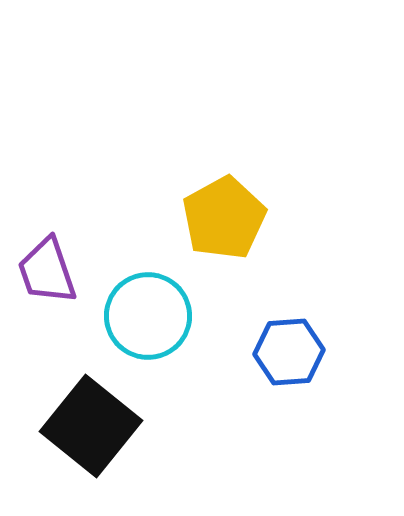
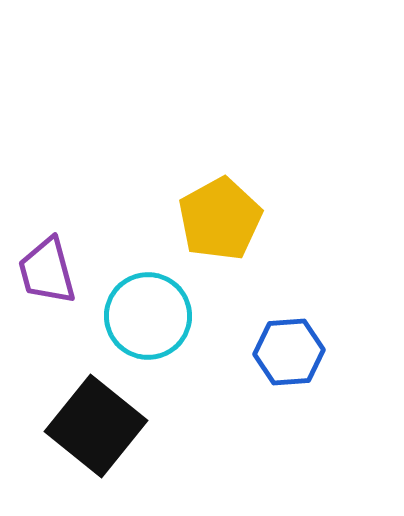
yellow pentagon: moved 4 px left, 1 px down
purple trapezoid: rotated 4 degrees clockwise
black square: moved 5 px right
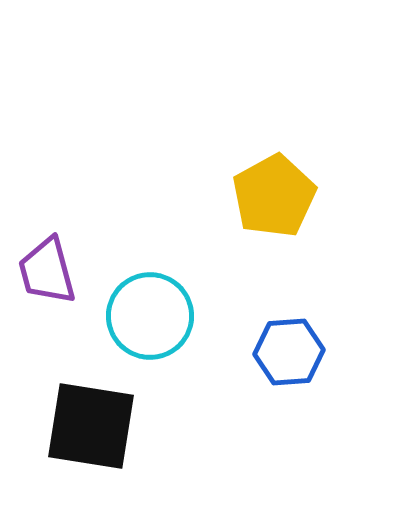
yellow pentagon: moved 54 px right, 23 px up
cyan circle: moved 2 px right
black square: moved 5 px left; rotated 30 degrees counterclockwise
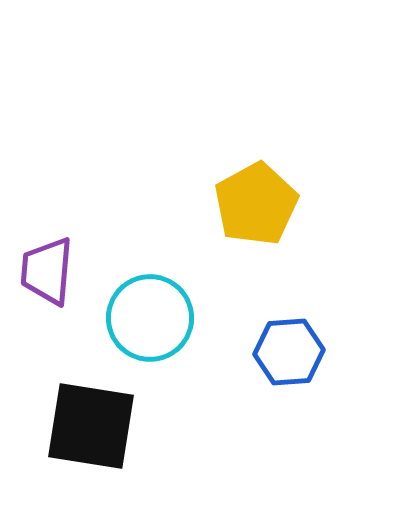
yellow pentagon: moved 18 px left, 8 px down
purple trapezoid: rotated 20 degrees clockwise
cyan circle: moved 2 px down
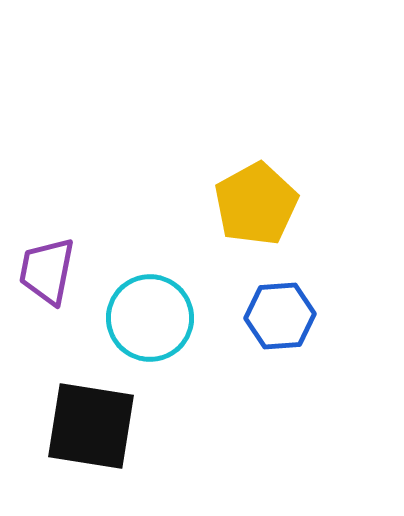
purple trapezoid: rotated 6 degrees clockwise
blue hexagon: moved 9 px left, 36 px up
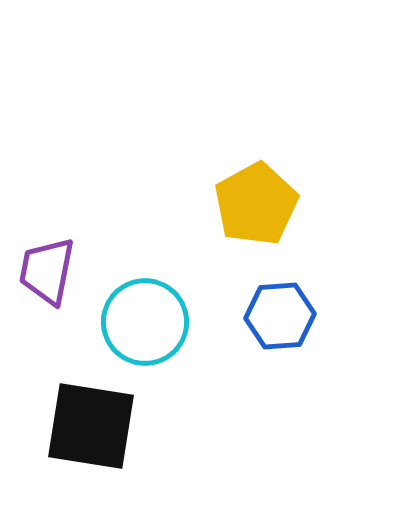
cyan circle: moved 5 px left, 4 px down
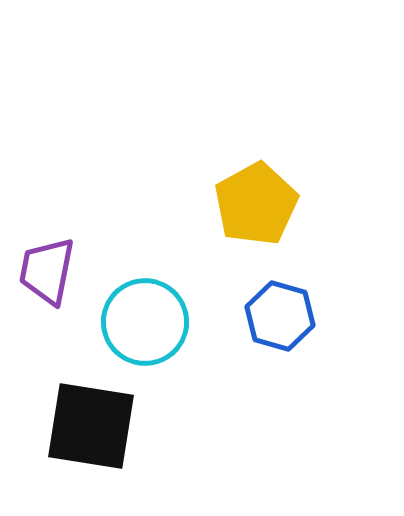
blue hexagon: rotated 20 degrees clockwise
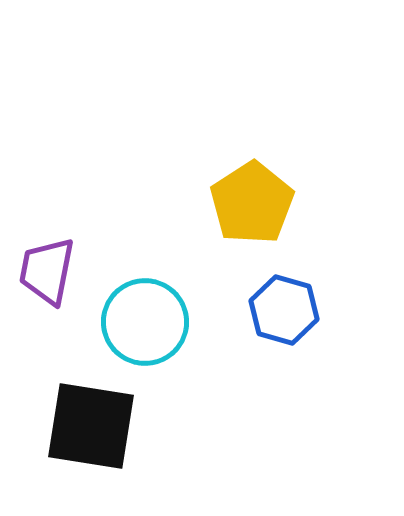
yellow pentagon: moved 4 px left, 1 px up; rotated 4 degrees counterclockwise
blue hexagon: moved 4 px right, 6 px up
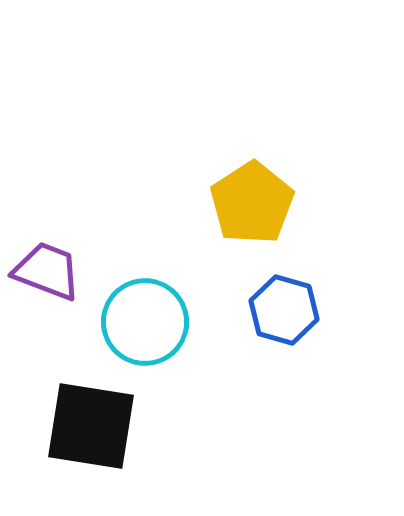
purple trapezoid: rotated 100 degrees clockwise
